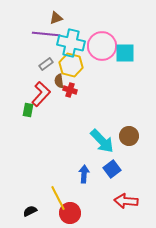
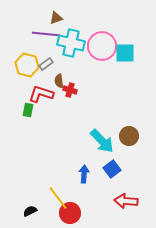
yellow hexagon: moved 44 px left
red L-shape: rotated 115 degrees counterclockwise
yellow line: rotated 10 degrees counterclockwise
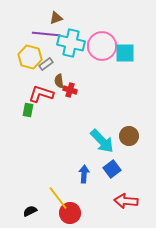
yellow hexagon: moved 3 px right, 8 px up
